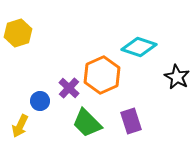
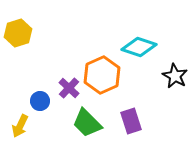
black star: moved 2 px left, 1 px up
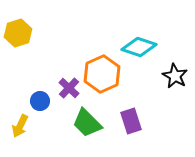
orange hexagon: moved 1 px up
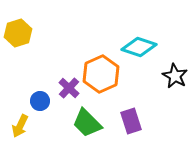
orange hexagon: moved 1 px left
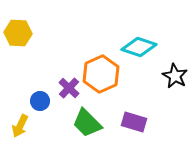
yellow hexagon: rotated 20 degrees clockwise
purple rectangle: moved 3 px right, 1 px down; rotated 55 degrees counterclockwise
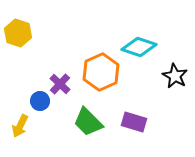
yellow hexagon: rotated 16 degrees clockwise
orange hexagon: moved 2 px up
purple cross: moved 9 px left, 4 px up
green trapezoid: moved 1 px right, 1 px up
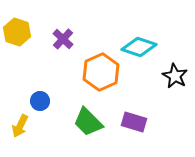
yellow hexagon: moved 1 px left, 1 px up
purple cross: moved 3 px right, 45 px up
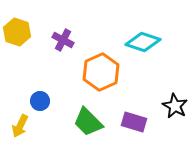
purple cross: moved 1 px down; rotated 15 degrees counterclockwise
cyan diamond: moved 4 px right, 5 px up
black star: moved 30 px down
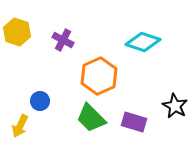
orange hexagon: moved 2 px left, 4 px down
green trapezoid: moved 3 px right, 4 px up
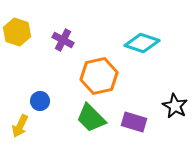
cyan diamond: moved 1 px left, 1 px down
orange hexagon: rotated 12 degrees clockwise
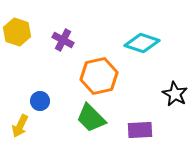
black star: moved 12 px up
purple rectangle: moved 6 px right, 8 px down; rotated 20 degrees counterclockwise
